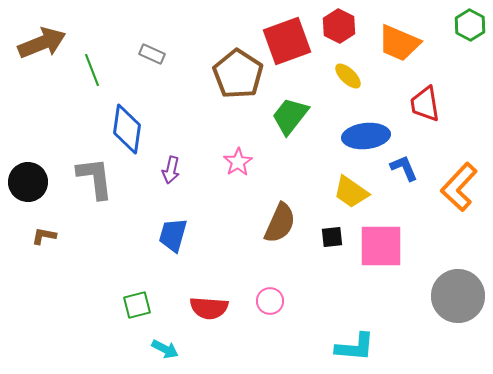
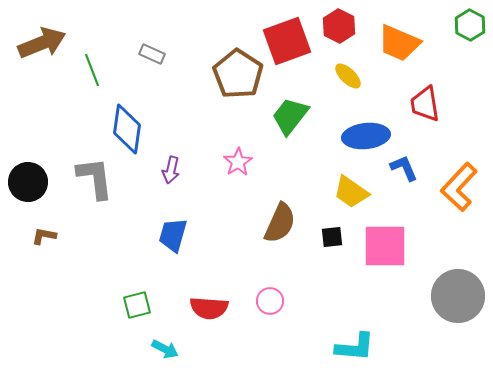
pink square: moved 4 px right
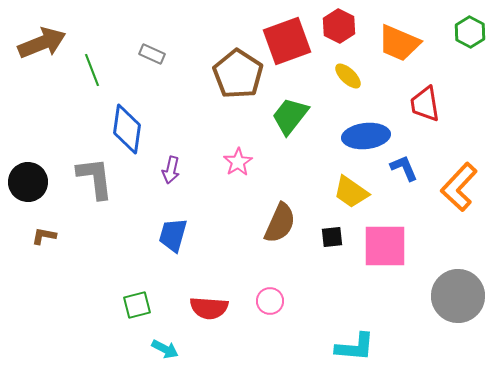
green hexagon: moved 7 px down
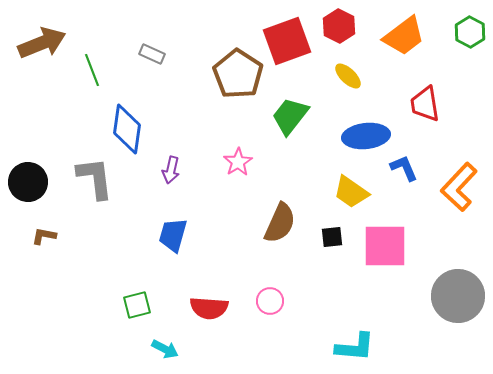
orange trapezoid: moved 5 px right, 7 px up; rotated 60 degrees counterclockwise
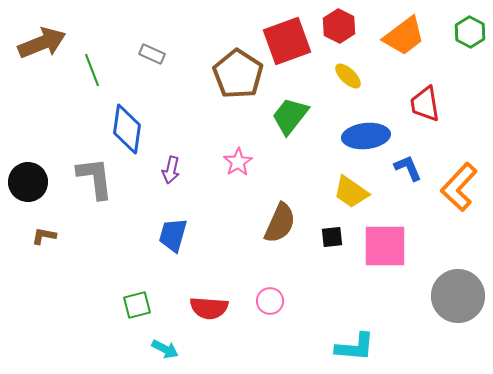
blue L-shape: moved 4 px right
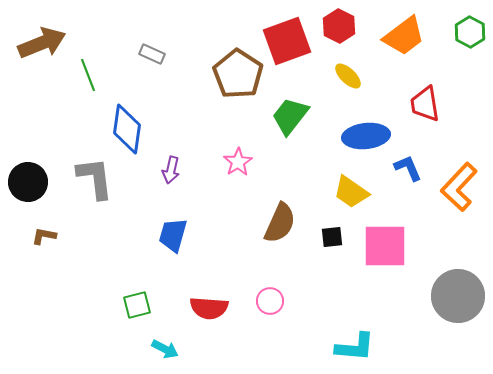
green line: moved 4 px left, 5 px down
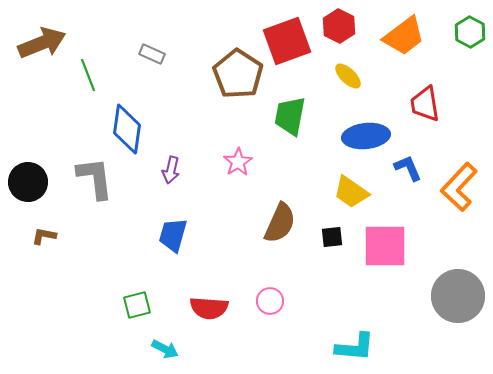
green trapezoid: rotated 27 degrees counterclockwise
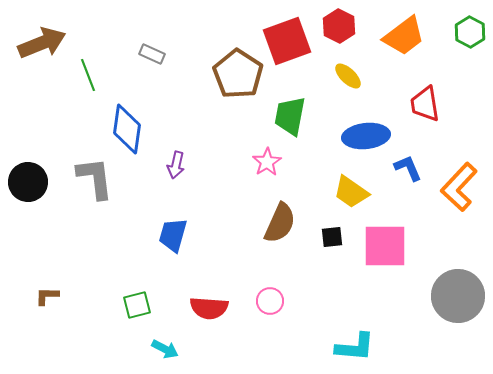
pink star: moved 29 px right
purple arrow: moved 5 px right, 5 px up
brown L-shape: moved 3 px right, 60 px down; rotated 10 degrees counterclockwise
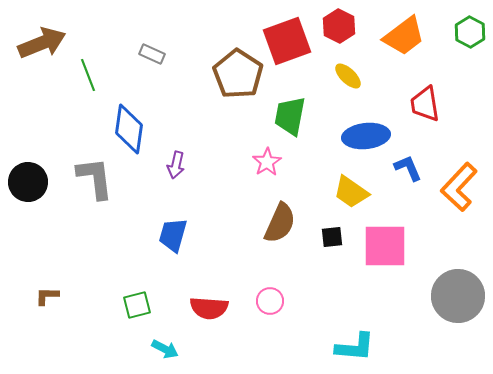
blue diamond: moved 2 px right
